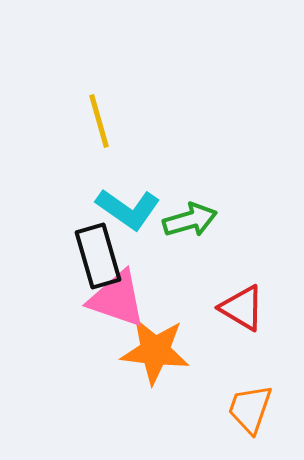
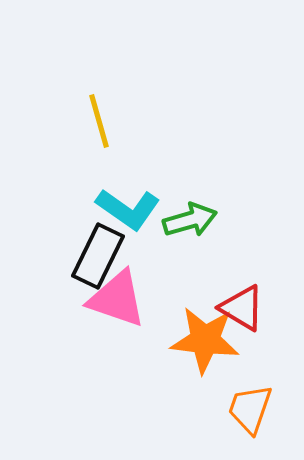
black rectangle: rotated 42 degrees clockwise
orange star: moved 50 px right, 11 px up
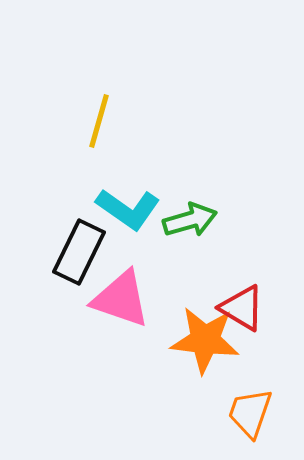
yellow line: rotated 32 degrees clockwise
black rectangle: moved 19 px left, 4 px up
pink triangle: moved 4 px right
orange trapezoid: moved 4 px down
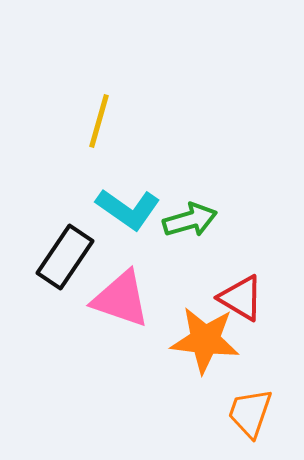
black rectangle: moved 14 px left, 5 px down; rotated 8 degrees clockwise
red triangle: moved 1 px left, 10 px up
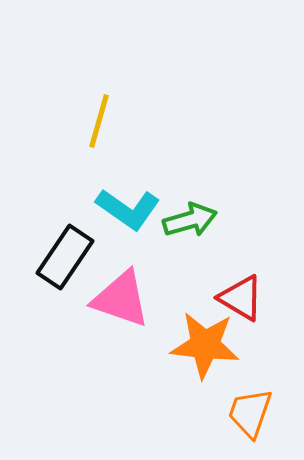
orange star: moved 5 px down
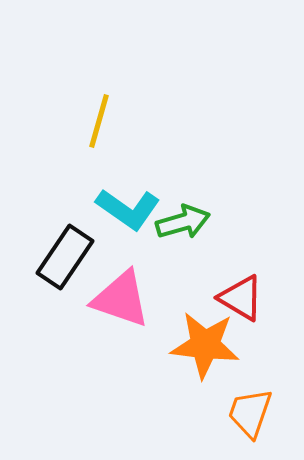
green arrow: moved 7 px left, 2 px down
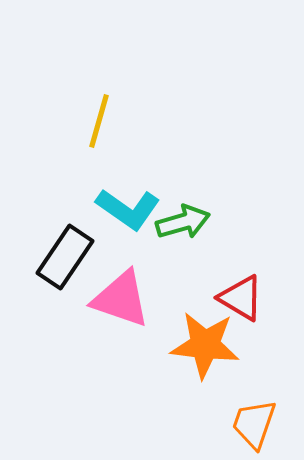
orange trapezoid: moved 4 px right, 11 px down
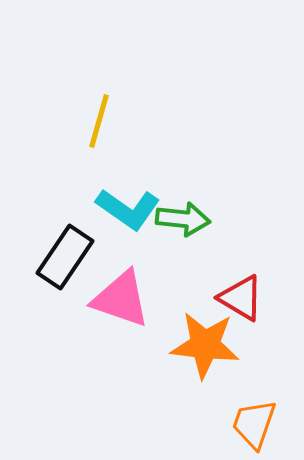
green arrow: moved 3 px up; rotated 22 degrees clockwise
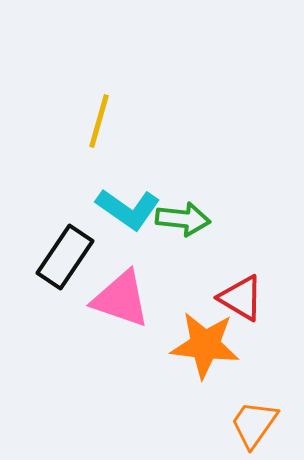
orange trapezoid: rotated 16 degrees clockwise
